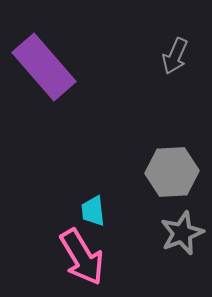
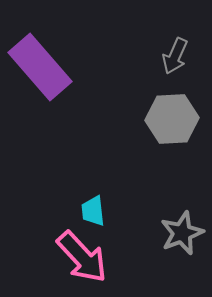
purple rectangle: moved 4 px left
gray hexagon: moved 53 px up
pink arrow: rotated 12 degrees counterclockwise
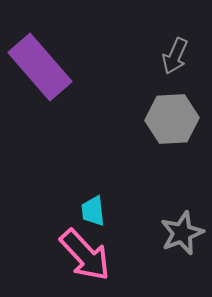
pink arrow: moved 3 px right, 2 px up
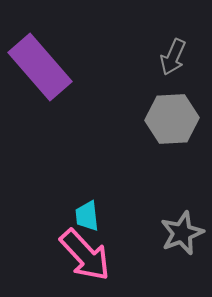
gray arrow: moved 2 px left, 1 px down
cyan trapezoid: moved 6 px left, 5 px down
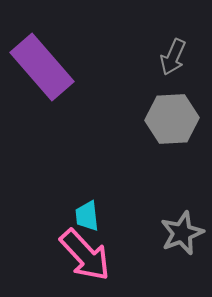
purple rectangle: moved 2 px right
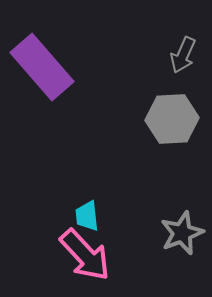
gray arrow: moved 10 px right, 2 px up
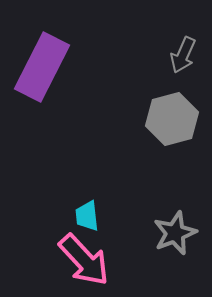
purple rectangle: rotated 68 degrees clockwise
gray hexagon: rotated 12 degrees counterclockwise
gray star: moved 7 px left
pink arrow: moved 1 px left, 5 px down
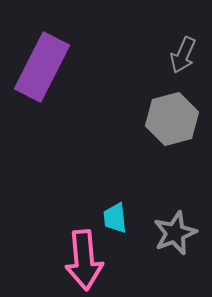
cyan trapezoid: moved 28 px right, 2 px down
pink arrow: rotated 38 degrees clockwise
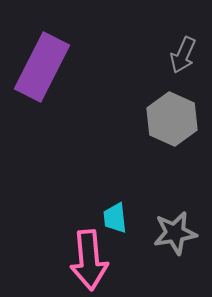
gray hexagon: rotated 21 degrees counterclockwise
gray star: rotated 12 degrees clockwise
pink arrow: moved 5 px right
